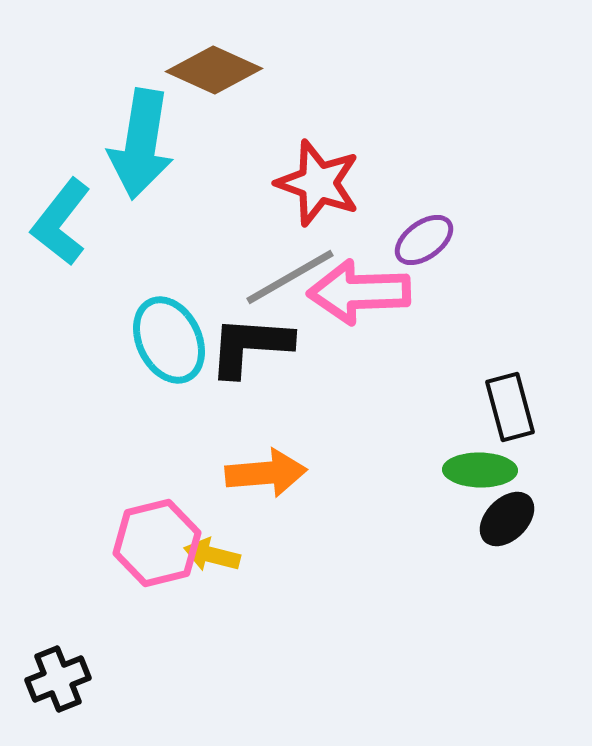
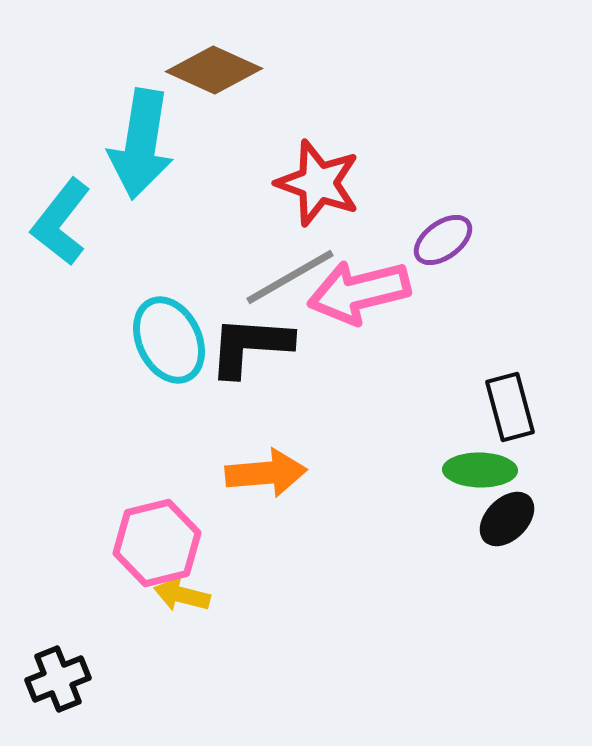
purple ellipse: moved 19 px right
pink arrow: rotated 12 degrees counterclockwise
yellow arrow: moved 30 px left, 40 px down
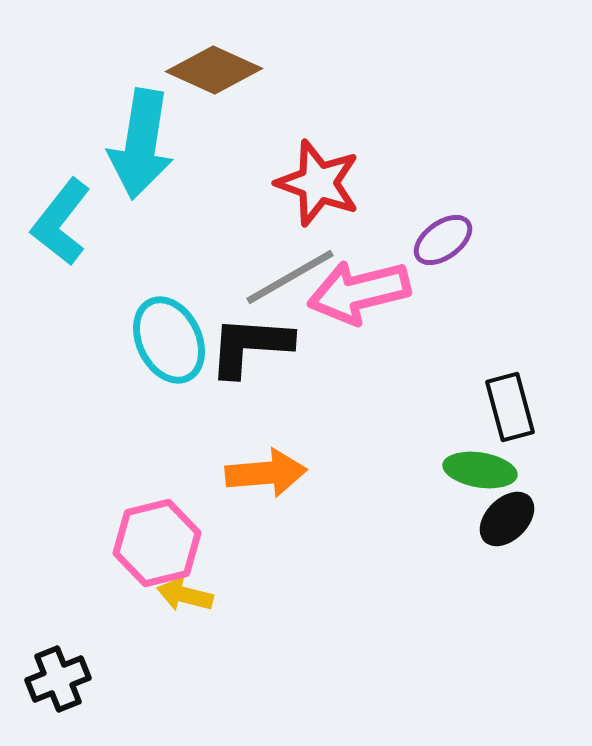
green ellipse: rotated 8 degrees clockwise
yellow arrow: moved 3 px right
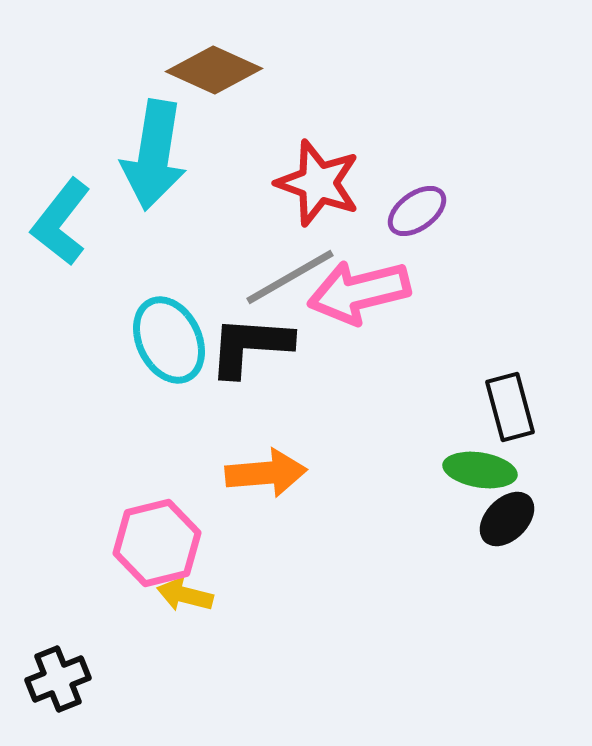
cyan arrow: moved 13 px right, 11 px down
purple ellipse: moved 26 px left, 29 px up
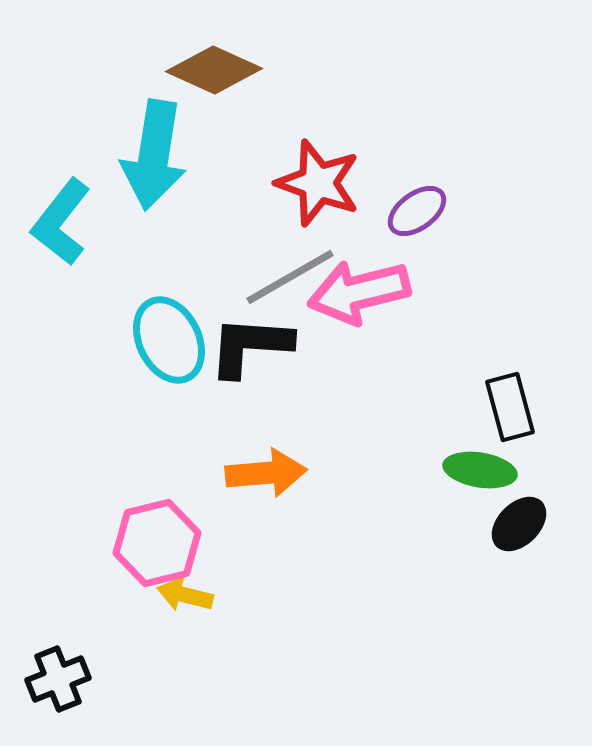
black ellipse: moved 12 px right, 5 px down
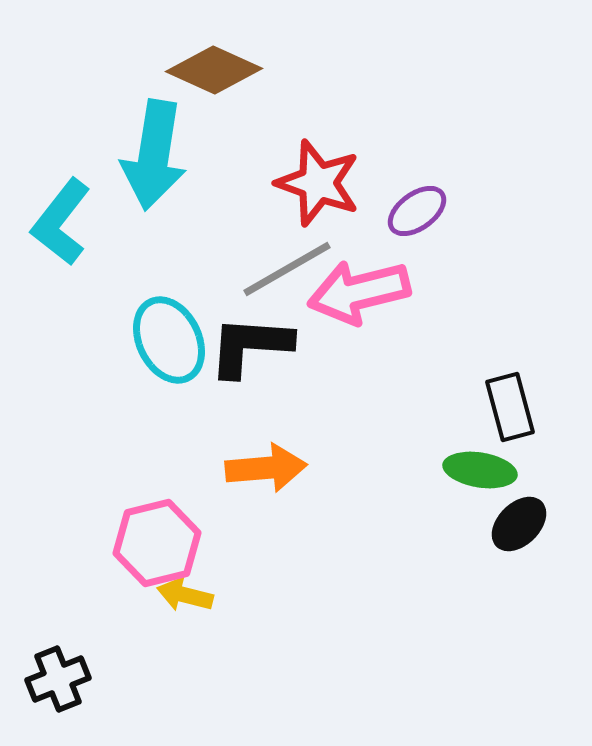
gray line: moved 3 px left, 8 px up
orange arrow: moved 5 px up
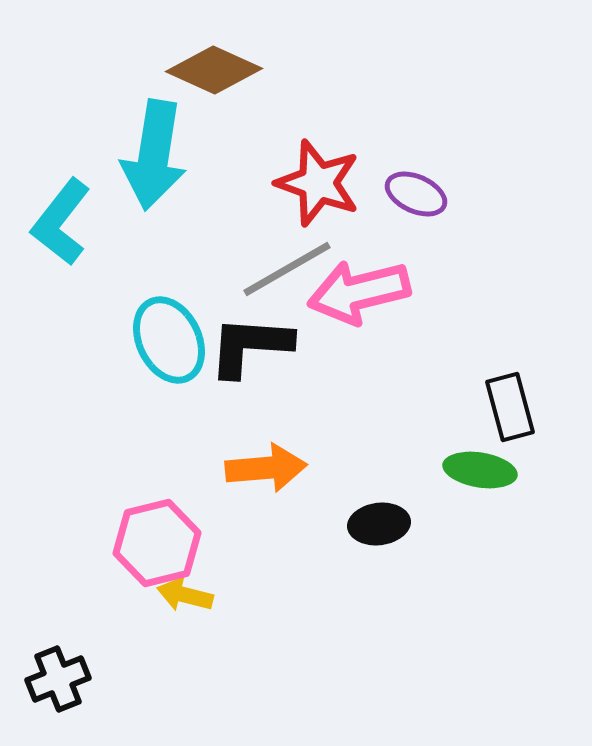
purple ellipse: moved 1 px left, 17 px up; rotated 60 degrees clockwise
black ellipse: moved 140 px left; rotated 38 degrees clockwise
